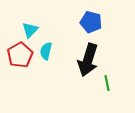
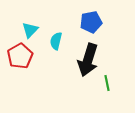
blue pentagon: rotated 25 degrees counterclockwise
cyan semicircle: moved 10 px right, 10 px up
red pentagon: moved 1 px down
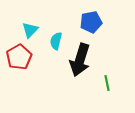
red pentagon: moved 1 px left, 1 px down
black arrow: moved 8 px left
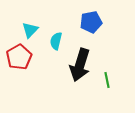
black arrow: moved 5 px down
green line: moved 3 px up
